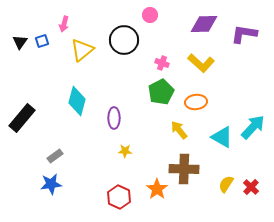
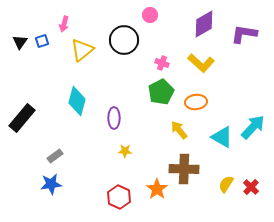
purple diamond: rotated 28 degrees counterclockwise
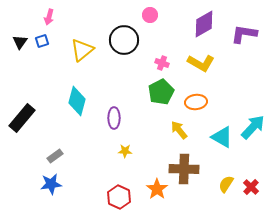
pink arrow: moved 15 px left, 7 px up
yellow L-shape: rotated 12 degrees counterclockwise
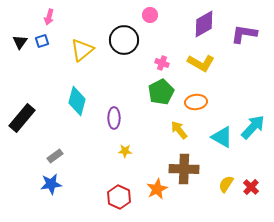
orange star: rotated 10 degrees clockwise
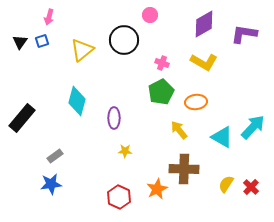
yellow L-shape: moved 3 px right, 1 px up
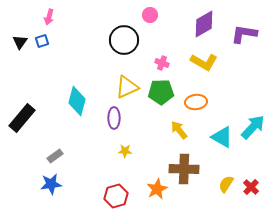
yellow triangle: moved 45 px right, 37 px down; rotated 15 degrees clockwise
green pentagon: rotated 25 degrees clockwise
red hexagon: moved 3 px left, 1 px up; rotated 20 degrees clockwise
